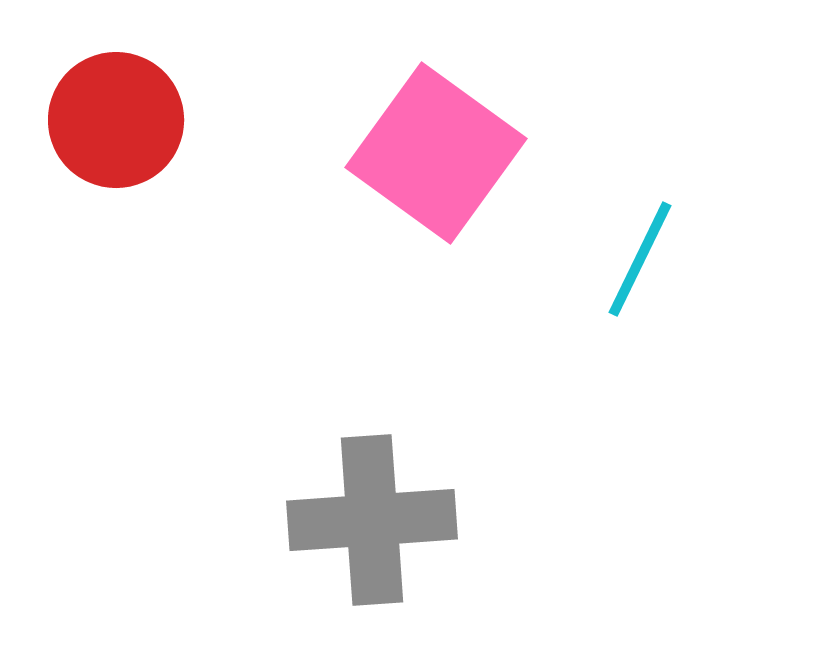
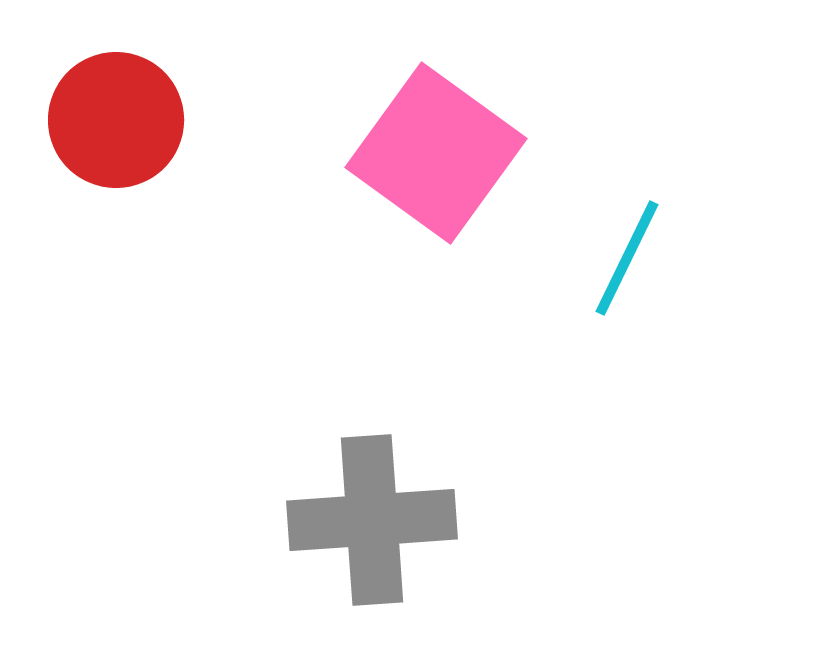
cyan line: moved 13 px left, 1 px up
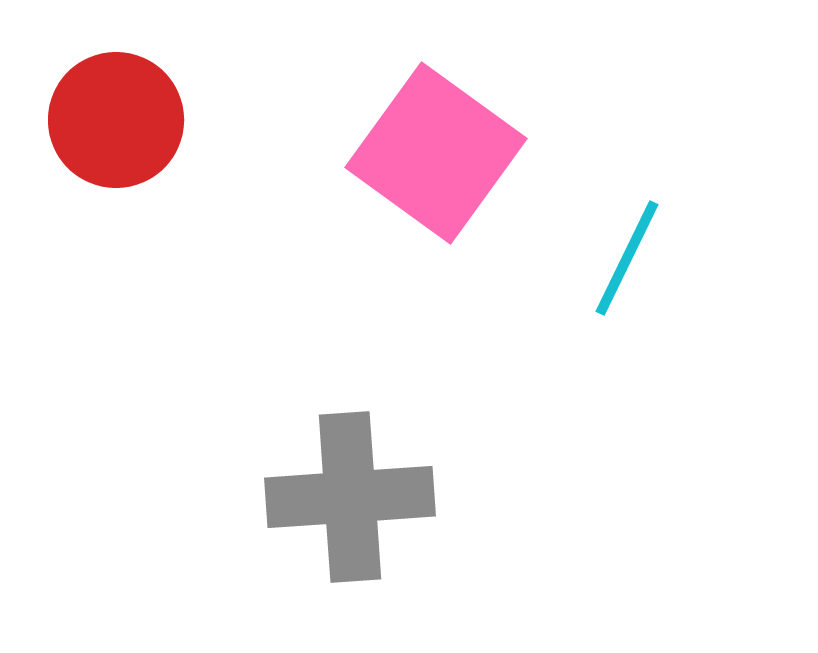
gray cross: moved 22 px left, 23 px up
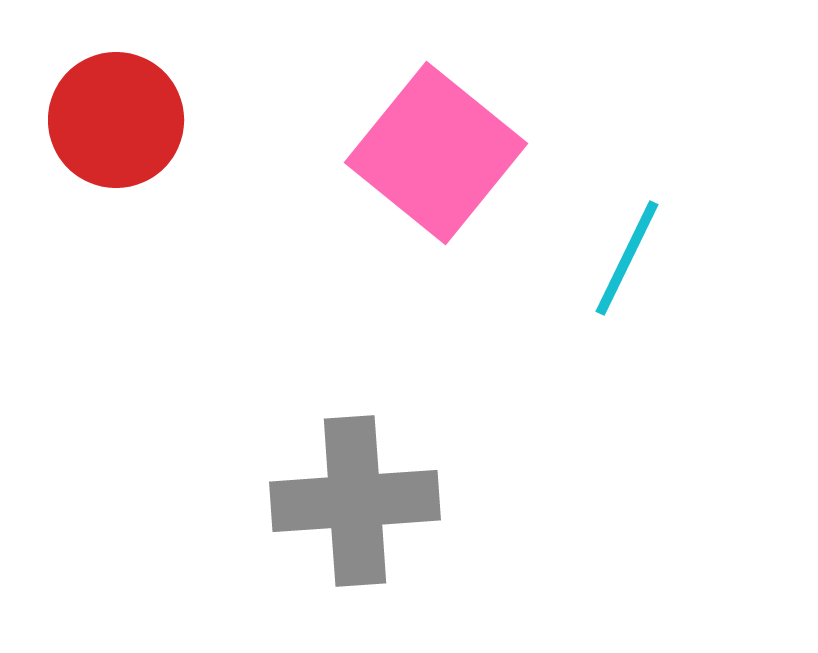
pink square: rotated 3 degrees clockwise
gray cross: moved 5 px right, 4 px down
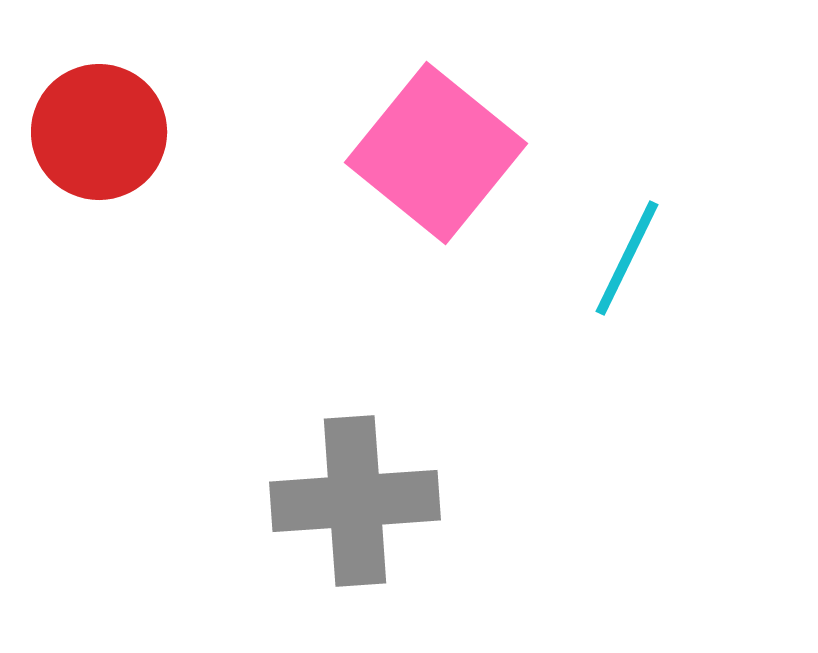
red circle: moved 17 px left, 12 px down
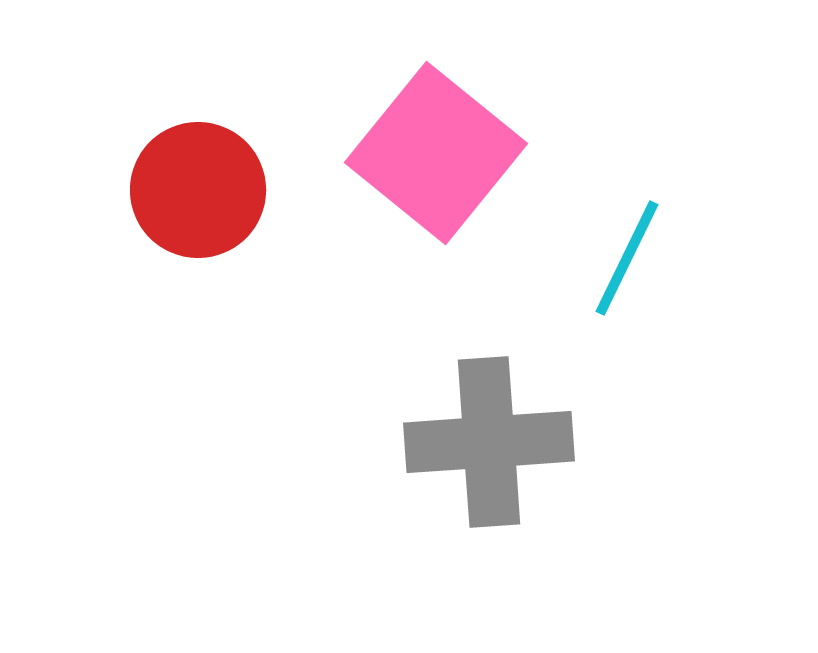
red circle: moved 99 px right, 58 px down
gray cross: moved 134 px right, 59 px up
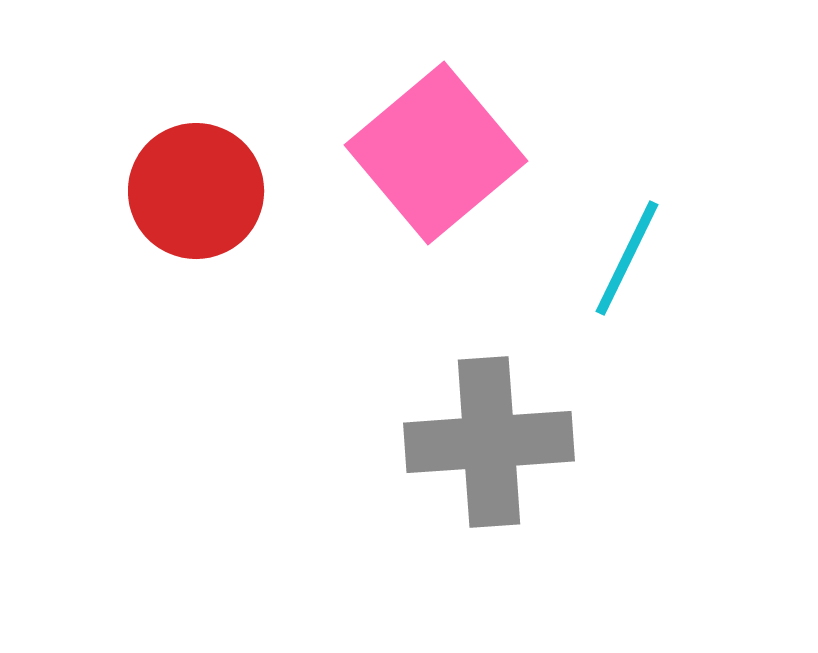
pink square: rotated 11 degrees clockwise
red circle: moved 2 px left, 1 px down
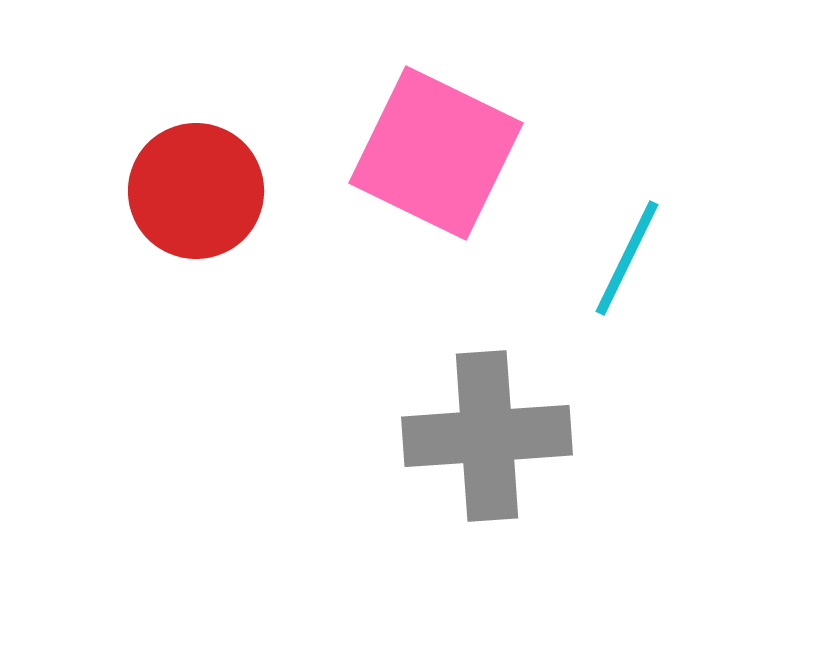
pink square: rotated 24 degrees counterclockwise
gray cross: moved 2 px left, 6 px up
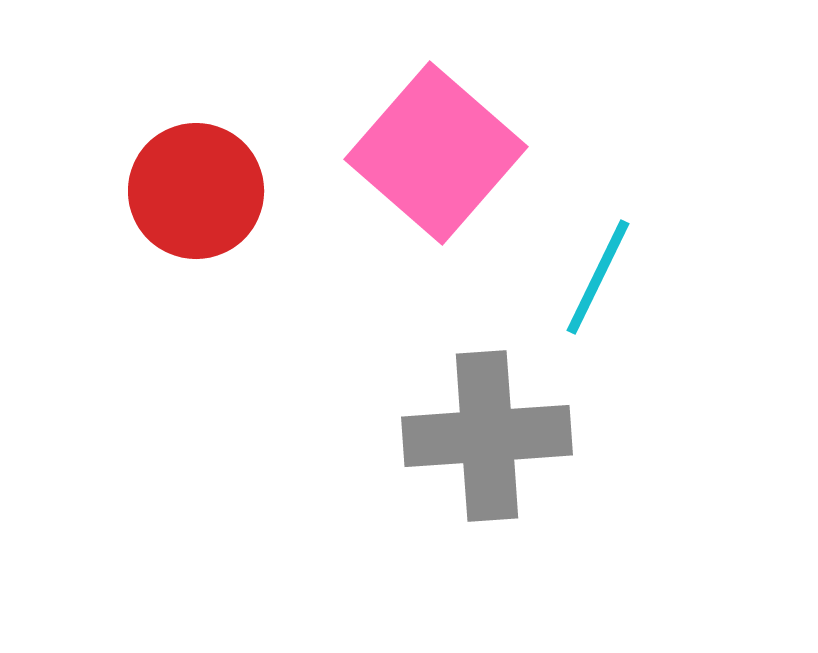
pink square: rotated 15 degrees clockwise
cyan line: moved 29 px left, 19 px down
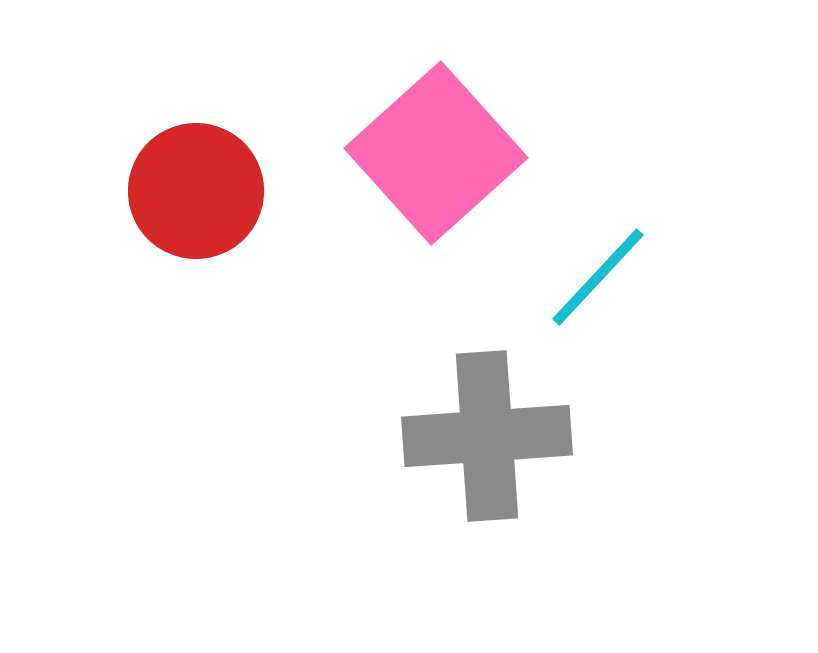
pink square: rotated 7 degrees clockwise
cyan line: rotated 17 degrees clockwise
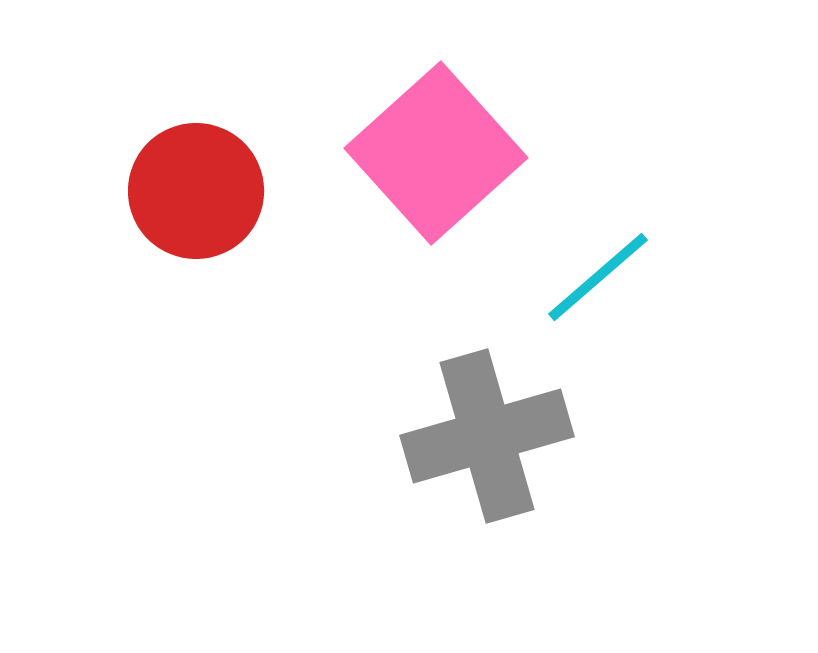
cyan line: rotated 6 degrees clockwise
gray cross: rotated 12 degrees counterclockwise
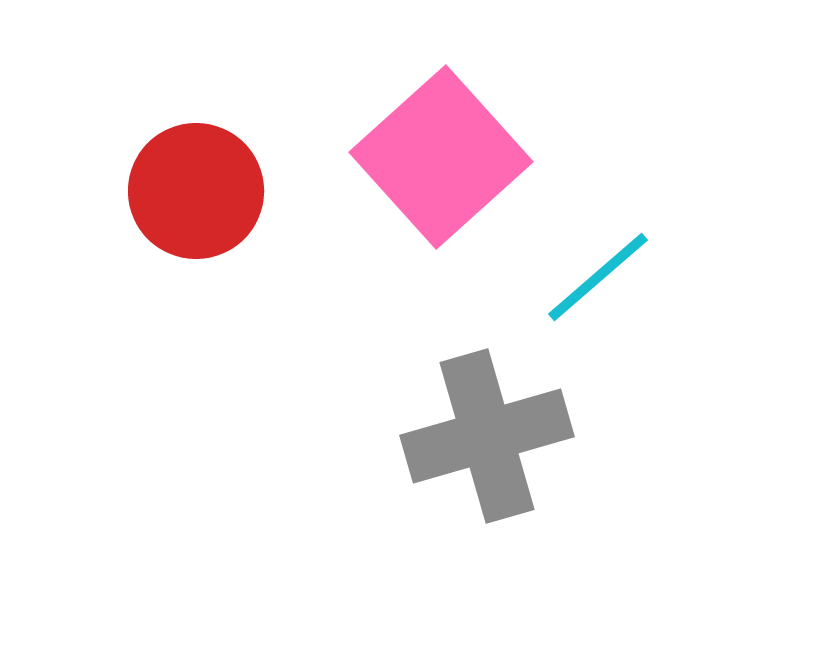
pink square: moved 5 px right, 4 px down
